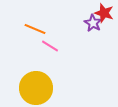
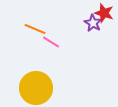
pink line: moved 1 px right, 4 px up
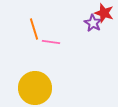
orange line: moved 1 px left; rotated 50 degrees clockwise
pink line: rotated 24 degrees counterclockwise
yellow circle: moved 1 px left
